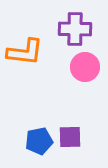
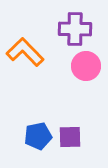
orange L-shape: rotated 141 degrees counterclockwise
pink circle: moved 1 px right, 1 px up
blue pentagon: moved 1 px left, 5 px up
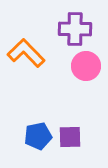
orange L-shape: moved 1 px right, 1 px down
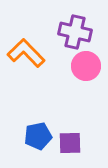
purple cross: moved 3 px down; rotated 12 degrees clockwise
purple square: moved 6 px down
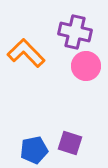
blue pentagon: moved 4 px left, 14 px down
purple square: rotated 20 degrees clockwise
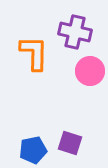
orange L-shape: moved 8 px right; rotated 45 degrees clockwise
pink circle: moved 4 px right, 5 px down
blue pentagon: moved 1 px left
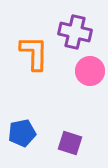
blue pentagon: moved 11 px left, 17 px up
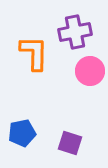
purple cross: rotated 24 degrees counterclockwise
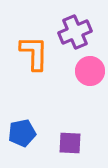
purple cross: rotated 12 degrees counterclockwise
purple square: rotated 15 degrees counterclockwise
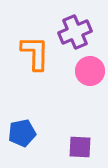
orange L-shape: moved 1 px right
purple square: moved 10 px right, 4 px down
